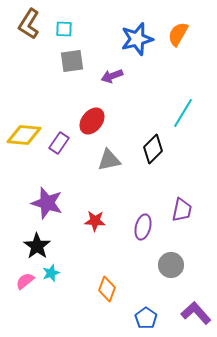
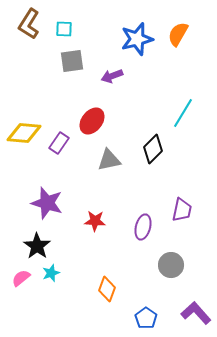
yellow diamond: moved 2 px up
pink semicircle: moved 4 px left, 3 px up
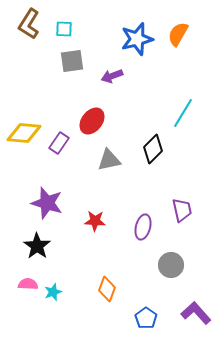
purple trapezoid: rotated 25 degrees counterclockwise
cyan star: moved 2 px right, 19 px down
pink semicircle: moved 7 px right, 6 px down; rotated 42 degrees clockwise
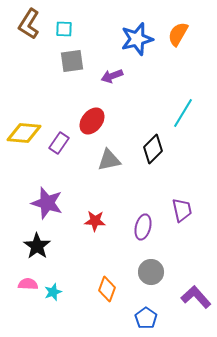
gray circle: moved 20 px left, 7 px down
purple L-shape: moved 16 px up
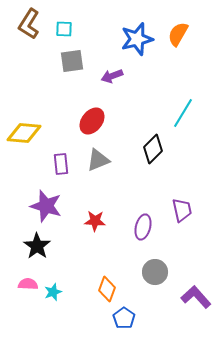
purple rectangle: moved 2 px right, 21 px down; rotated 40 degrees counterclockwise
gray triangle: moved 11 px left; rotated 10 degrees counterclockwise
purple star: moved 1 px left, 3 px down
gray circle: moved 4 px right
blue pentagon: moved 22 px left
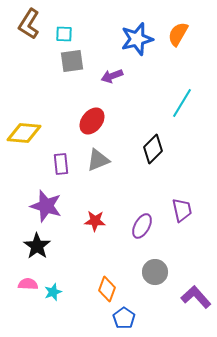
cyan square: moved 5 px down
cyan line: moved 1 px left, 10 px up
purple ellipse: moved 1 px left, 1 px up; rotated 15 degrees clockwise
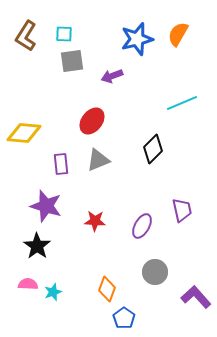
brown L-shape: moved 3 px left, 12 px down
cyan line: rotated 36 degrees clockwise
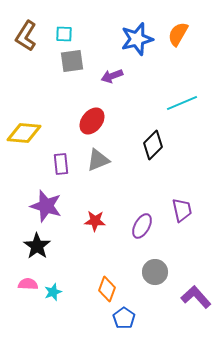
black diamond: moved 4 px up
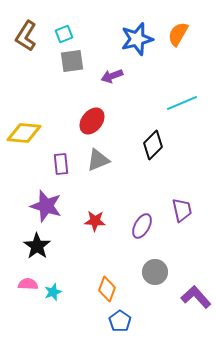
cyan square: rotated 24 degrees counterclockwise
blue pentagon: moved 4 px left, 3 px down
